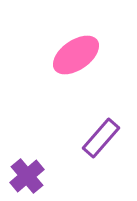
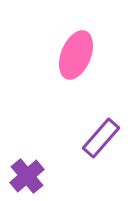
pink ellipse: rotated 33 degrees counterclockwise
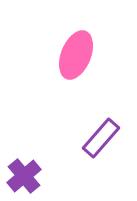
purple cross: moved 3 px left
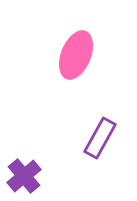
purple rectangle: moved 1 px left; rotated 12 degrees counterclockwise
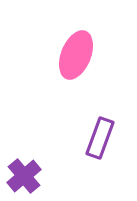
purple rectangle: rotated 9 degrees counterclockwise
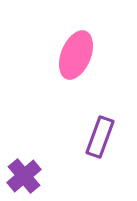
purple rectangle: moved 1 px up
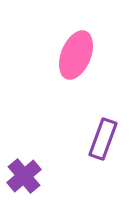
purple rectangle: moved 3 px right, 2 px down
